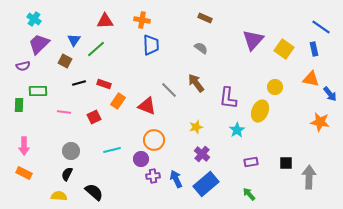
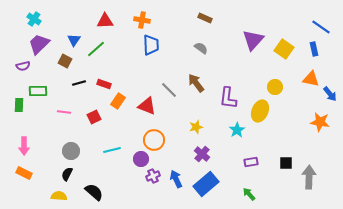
purple cross at (153, 176): rotated 16 degrees counterclockwise
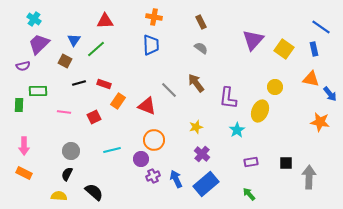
brown rectangle at (205, 18): moved 4 px left, 4 px down; rotated 40 degrees clockwise
orange cross at (142, 20): moved 12 px right, 3 px up
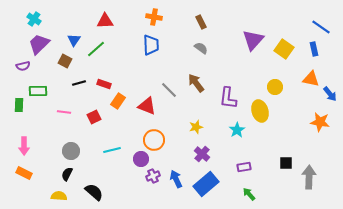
yellow ellipse at (260, 111): rotated 40 degrees counterclockwise
purple rectangle at (251, 162): moved 7 px left, 5 px down
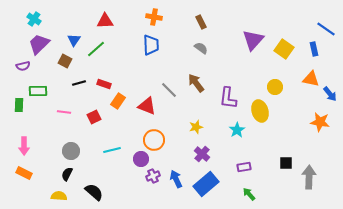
blue line at (321, 27): moved 5 px right, 2 px down
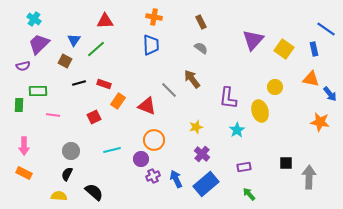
brown arrow at (196, 83): moved 4 px left, 4 px up
pink line at (64, 112): moved 11 px left, 3 px down
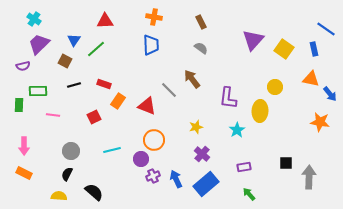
black line at (79, 83): moved 5 px left, 2 px down
yellow ellipse at (260, 111): rotated 20 degrees clockwise
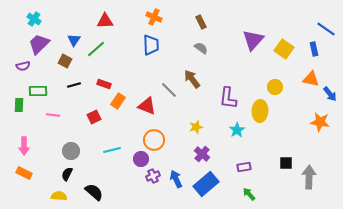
orange cross at (154, 17): rotated 14 degrees clockwise
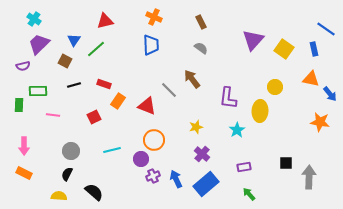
red triangle at (105, 21): rotated 12 degrees counterclockwise
